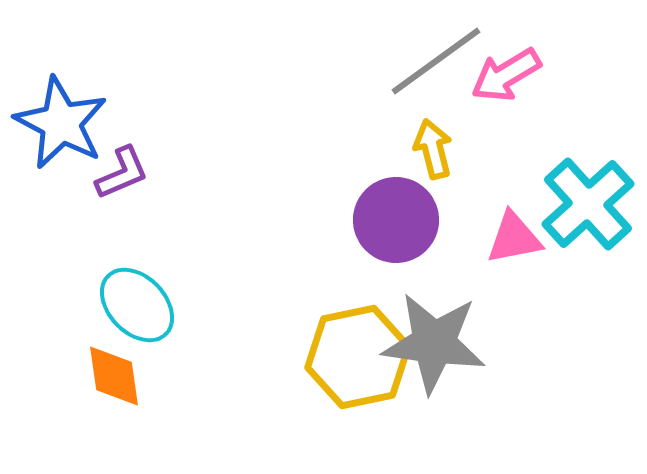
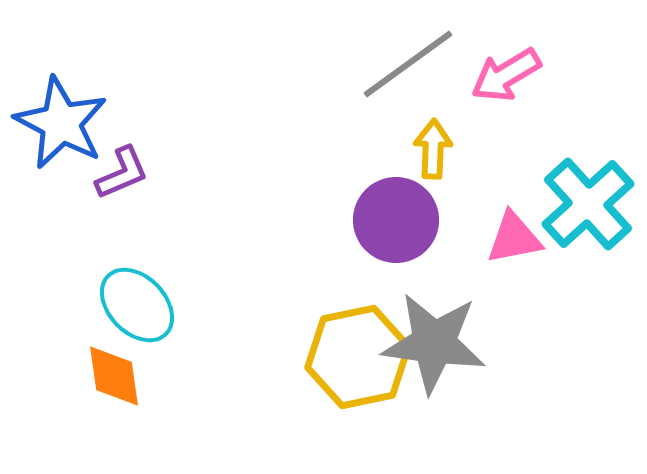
gray line: moved 28 px left, 3 px down
yellow arrow: rotated 16 degrees clockwise
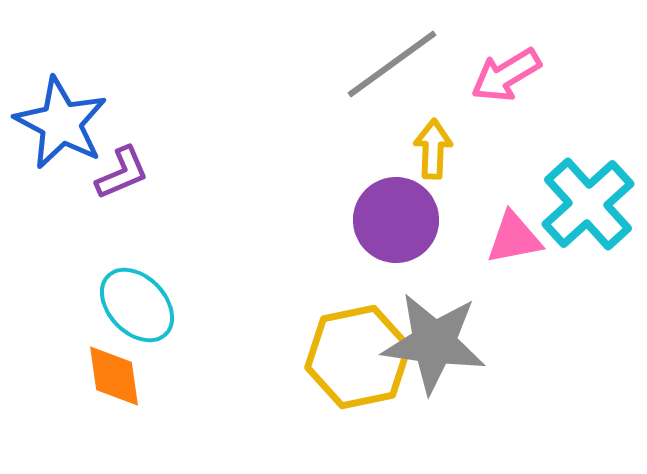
gray line: moved 16 px left
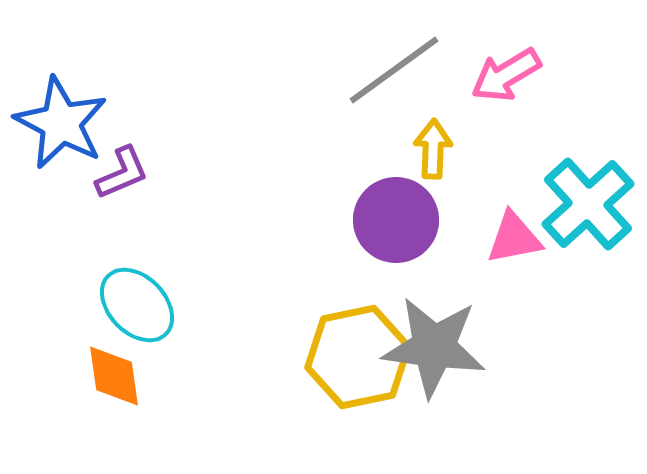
gray line: moved 2 px right, 6 px down
gray star: moved 4 px down
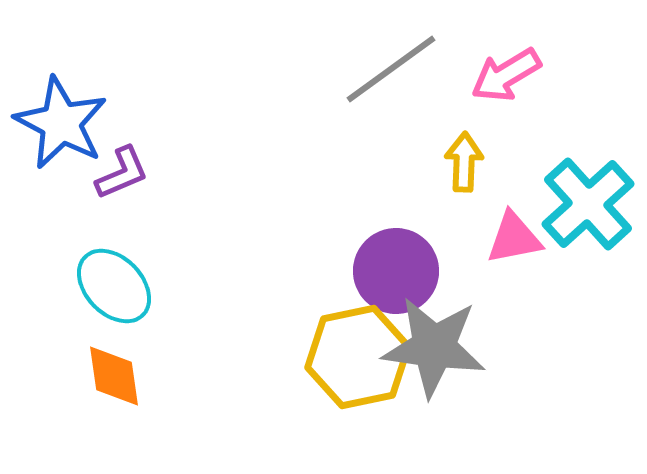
gray line: moved 3 px left, 1 px up
yellow arrow: moved 31 px right, 13 px down
purple circle: moved 51 px down
cyan ellipse: moved 23 px left, 19 px up
